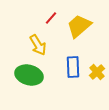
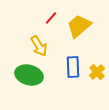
yellow arrow: moved 1 px right, 1 px down
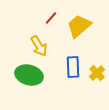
yellow cross: moved 1 px down
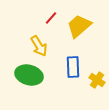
yellow cross: moved 7 px down; rotated 14 degrees counterclockwise
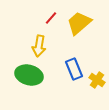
yellow trapezoid: moved 3 px up
yellow arrow: rotated 40 degrees clockwise
blue rectangle: moved 1 px right, 2 px down; rotated 20 degrees counterclockwise
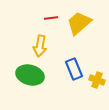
red line: rotated 40 degrees clockwise
yellow arrow: moved 1 px right
green ellipse: moved 1 px right
yellow cross: rotated 14 degrees counterclockwise
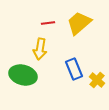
red line: moved 3 px left, 5 px down
yellow arrow: moved 3 px down
green ellipse: moved 7 px left
yellow cross: rotated 21 degrees clockwise
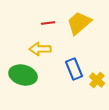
yellow arrow: rotated 80 degrees clockwise
